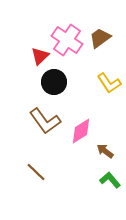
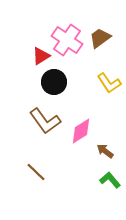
red triangle: moved 1 px right; rotated 12 degrees clockwise
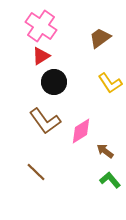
pink cross: moved 26 px left, 14 px up
yellow L-shape: moved 1 px right
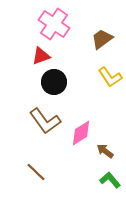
pink cross: moved 13 px right, 2 px up
brown trapezoid: moved 2 px right, 1 px down
red triangle: rotated 12 degrees clockwise
yellow L-shape: moved 6 px up
pink diamond: moved 2 px down
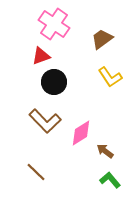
brown L-shape: rotated 8 degrees counterclockwise
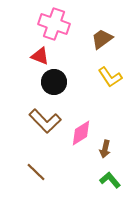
pink cross: rotated 16 degrees counterclockwise
red triangle: moved 1 px left; rotated 42 degrees clockwise
brown arrow: moved 2 px up; rotated 114 degrees counterclockwise
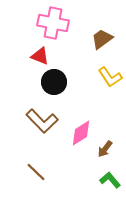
pink cross: moved 1 px left, 1 px up; rotated 8 degrees counterclockwise
brown L-shape: moved 3 px left
brown arrow: rotated 24 degrees clockwise
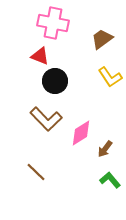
black circle: moved 1 px right, 1 px up
brown L-shape: moved 4 px right, 2 px up
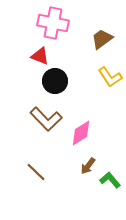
brown arrow: moved 17 px left, 17 px down
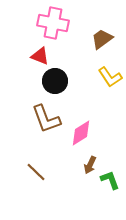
brown L-shape: rotated 24 degrees clockwise
brown arrow: moved 2 px right, 1 px up; rotated 12 degrees counterclockwise
green L-shape: rotated 20 degrees clockwise
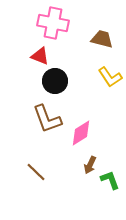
brown trapezoid: rotated 50 degrees clockwise
brown L-shape: moved 1 px right
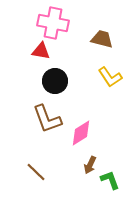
red triangle: moved 1 px right, 5 px up; rotated 12 degrees counterclockwise
